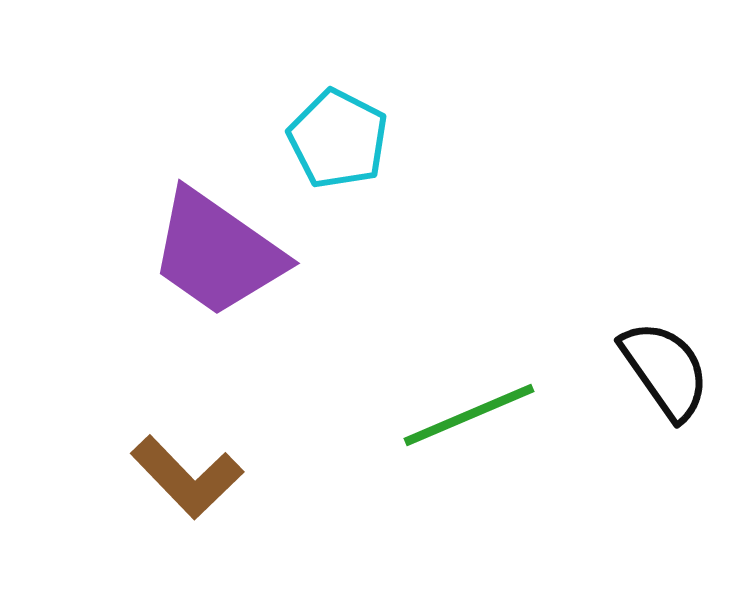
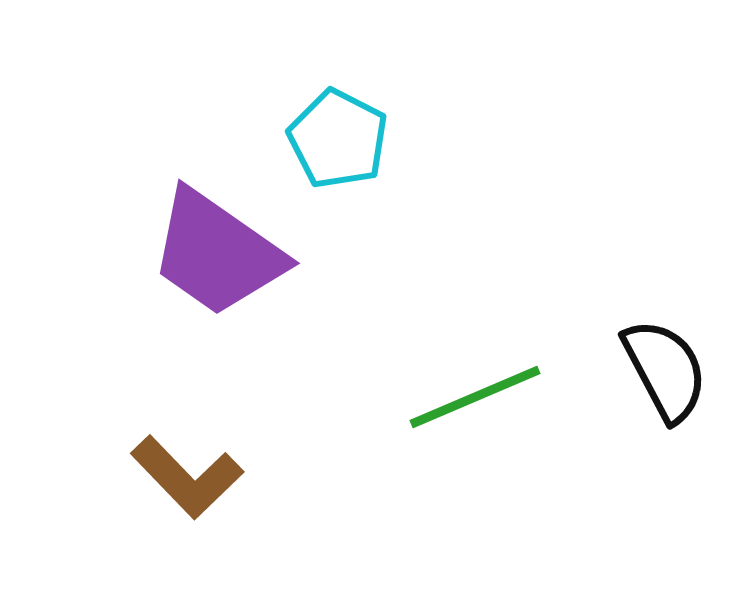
black semicircle: rotated 7 degrees clockwise
green line: moved 6 px right, 18 px up
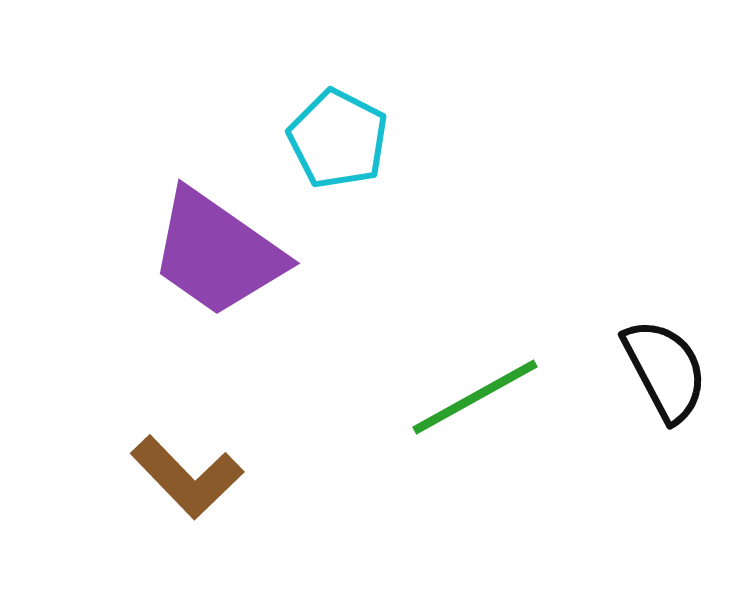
green line: rotated 6 degrees counterclockwise
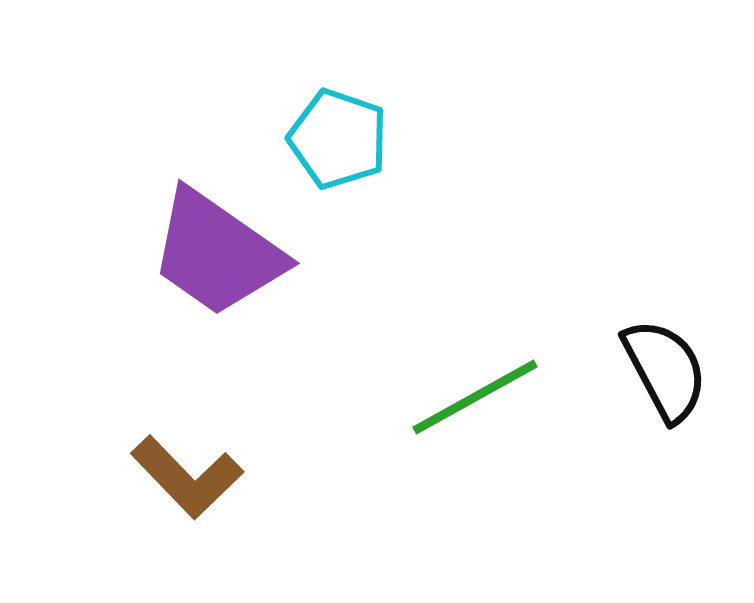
cyan pentagon: rotated 8 degrees counterclockwise
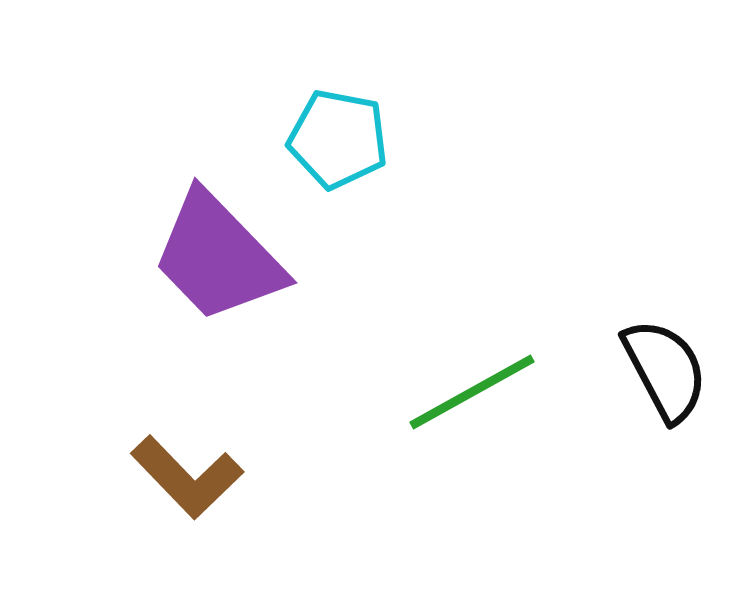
cyan pentagon: rotated 8 degrees counterclockwise
purple trapezoid: moved 1 px right, 4 px down; rotated 11 degrees clockwise
green line: moved 3 px left, 5 px up
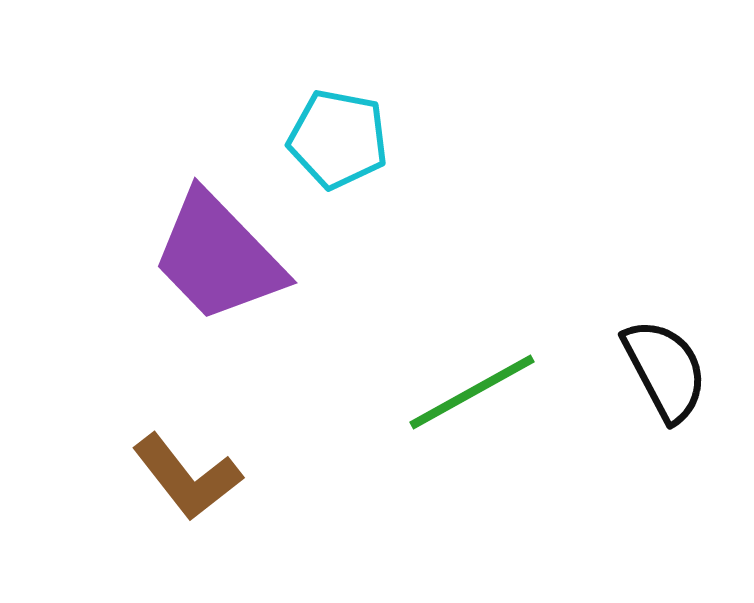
brown L-shape: rotated 6 degrees clockwise
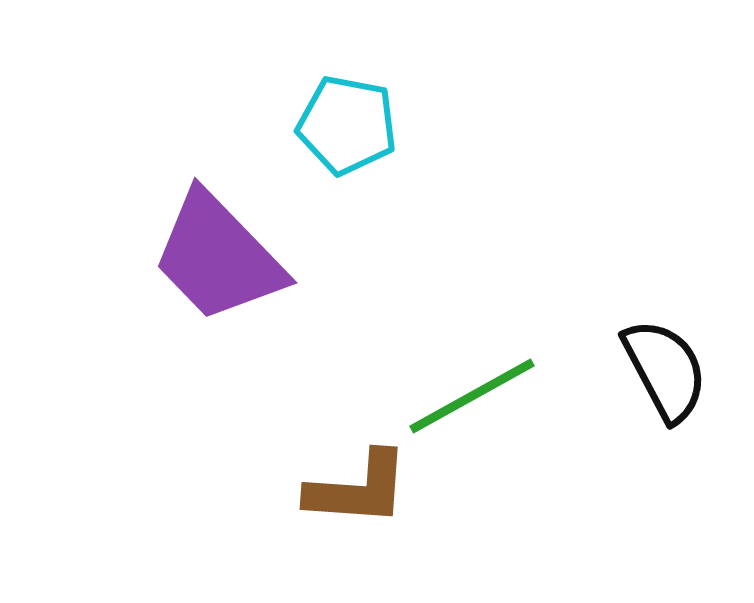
cyan pentagon: moved 9 px right, 14 px up
green line: moved 4 px down
brown L-shape: moved 171 px right, 12 px down; rotated 48 degrees counterclockwise
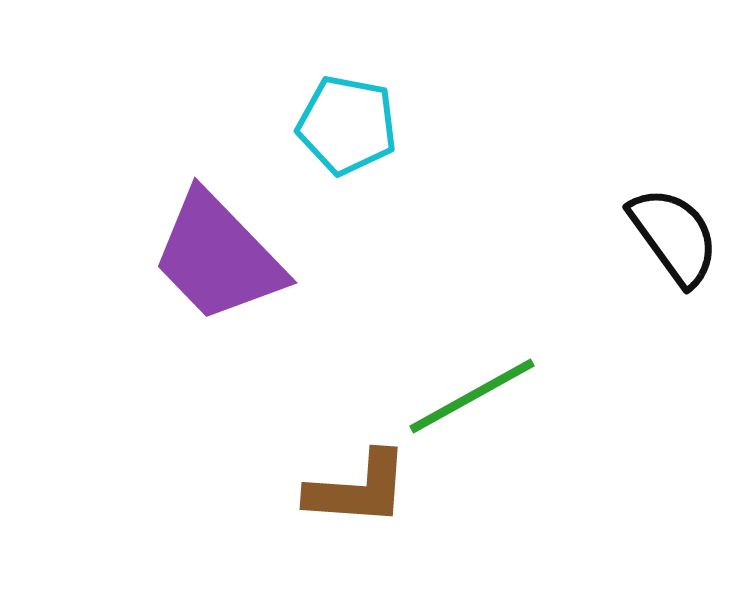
black semicircle: moved 9 px right, 134 px up; rotated 8 degrees counterclockwise
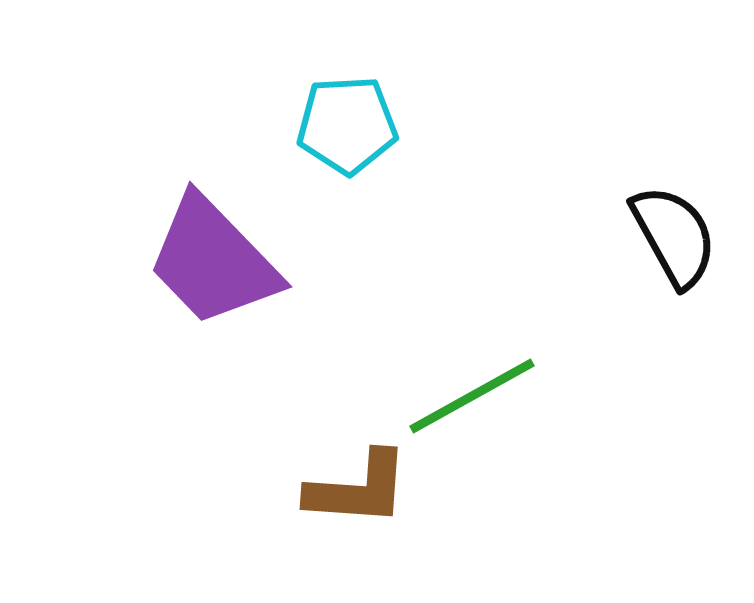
cyan pentagon: rotated 14 degrees counterclockwise
black semicircle: rotated 7 degrees clockwise
purple trapezoid: moved 5 px left, 4 px down
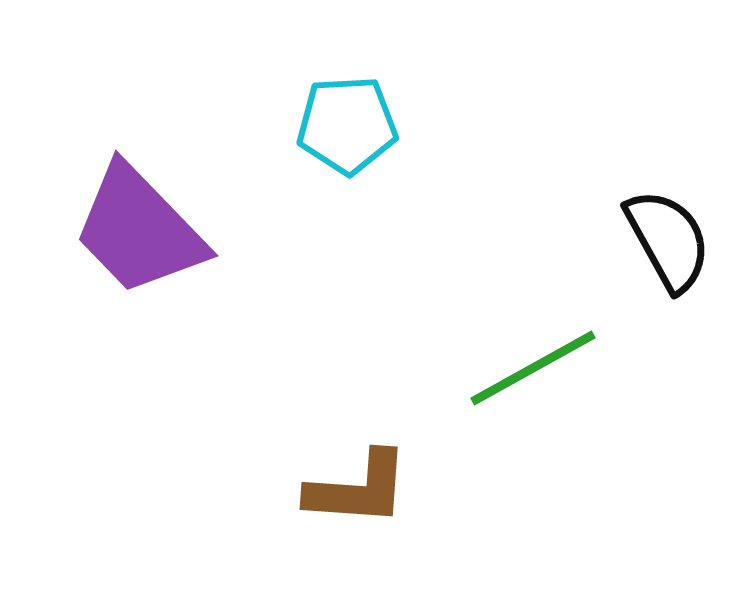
black semicircle: moved 6 px left, 4 px down
purple trapezoid: moved 74 px left, 31 px up
green line: moved 61 px right, 28 px up
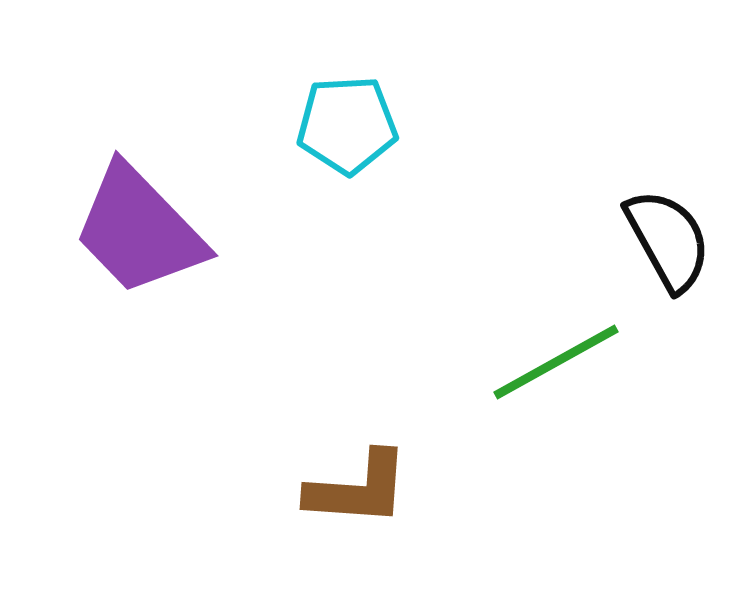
green line: moved 23 px right, 6 px up
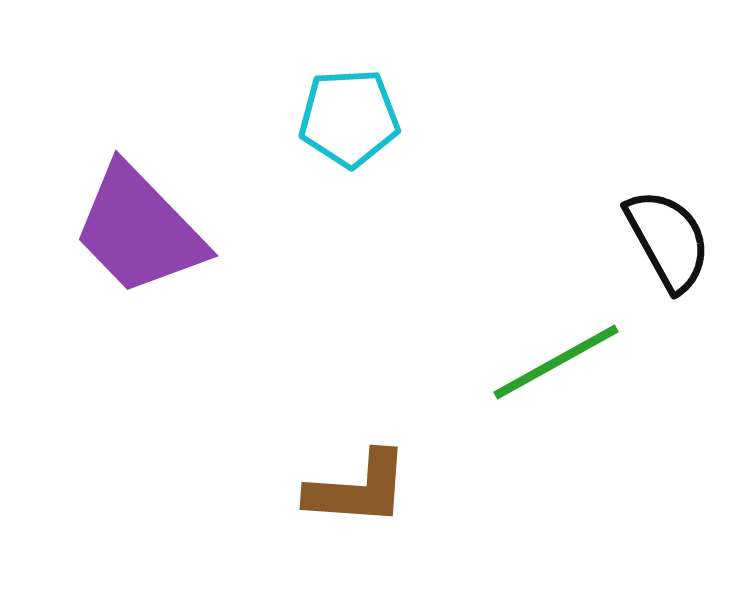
cyan pentagon: moved 2 px right, 7 px up
